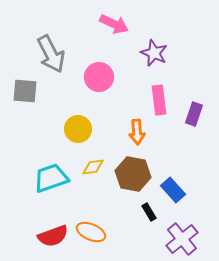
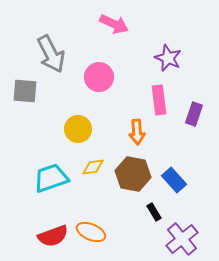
purple star: moved 14 px right, 5 px down
blue rectangle: moved 1 px right, 10 px up
black rectangle: moved 5 px right
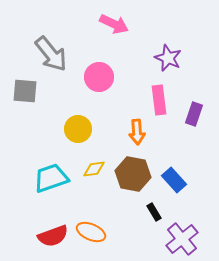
gray arrow: rotated 12 degrees counterclockwise
yellow diamond: moved 1 px right, 2 px down
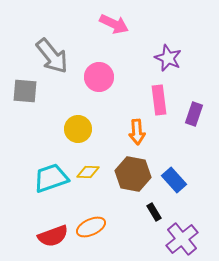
gray arrow: moved 1 px right, 2 px down
yellow diamond: moved 6 px left, 3 px down; rotated 10 degrees clockwise
orange ellipse: moved 5 px up; rotated 48 degrees counterclockwise
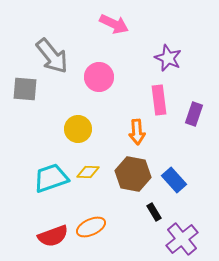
gray square: moved 2 px up
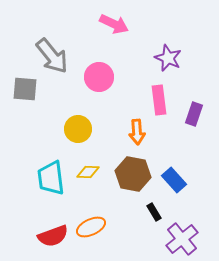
cyan trapezoid: rotated 78 degrees counterclockwise
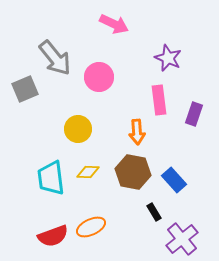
gray arrow: moved 3 px right, 2 px down
gray square: rotated 28 degrees counterclockwise
brown hexagon: moved 2 px up
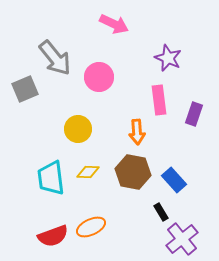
black rectangle: moved 7 px right
